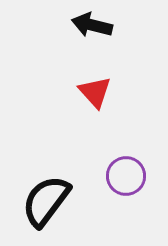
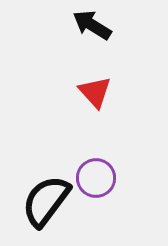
black arrow: rotated 18 degrees clockwise
purple circle: moved 30 px left, 2 px down
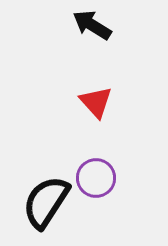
red triangle: moved 1 px right, 10 px down
black semicircle: moved 1 px down; rotated 4 degrees counterclockwise
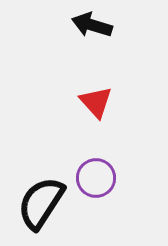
black arrow: rotated 15 degrees counterclockwise
black semicircle: moved 5 px left, 1 px down
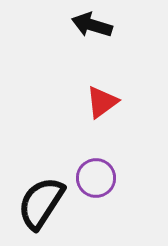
red triangle: moved 6 px right; rotated 36 degrees clockwise
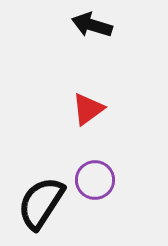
red triangle: moved 14 px left, 7 px down
purple circle: moved 1 px left, 2 px down
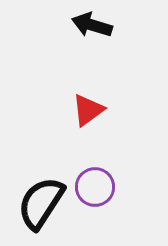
red triangle: moved 1 px down
purple circle: moved 7 px down
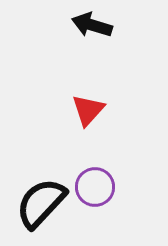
red triangle: rotated 12 degrees counterclockwise
black semicircle: rotated 10 degrees clockwise
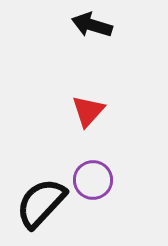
red triangle: moved 1 px down
purple circle: moved 2 px left, 7 px up
